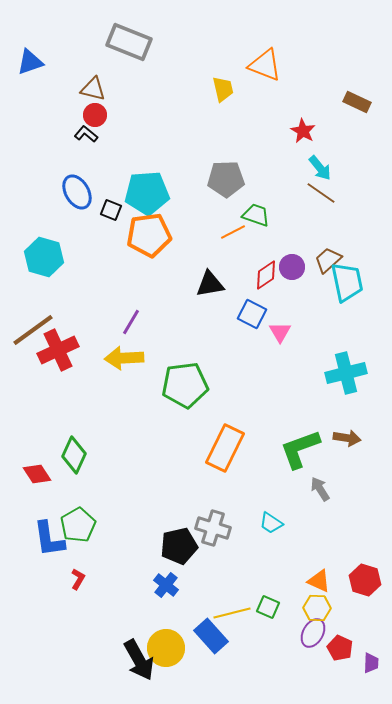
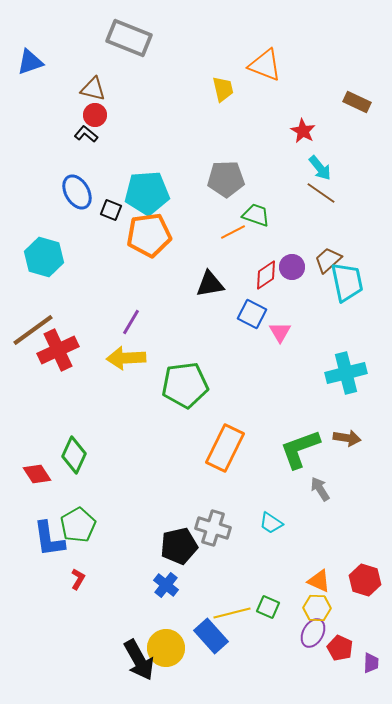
gray rectangle at (129, 42): moved 4 px up
yellow arrow at (124, 358): moved 2 px right
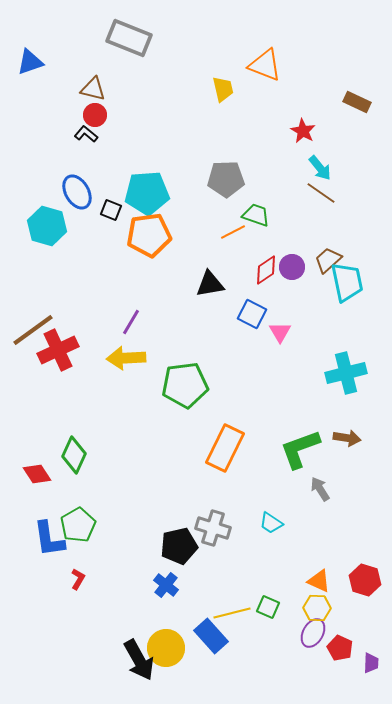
cyan hexagon at (44, 257): moved 3 px right, 31 px up
red diamond at (266, 275): moved 5 px up
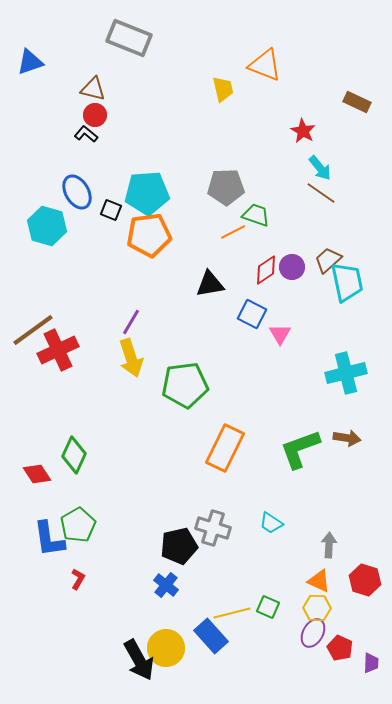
gray pentagon at (226, 179): moved 8 px down
pink triangle at (280, 332): moved 2 px down
yellow arrow at (126, 358): moved 5 px right; rotated 105 degrees counterclockwise
gray arrow at (320, 489): moved 9 px right, 56 px down; rotated 35 degrees clockwise
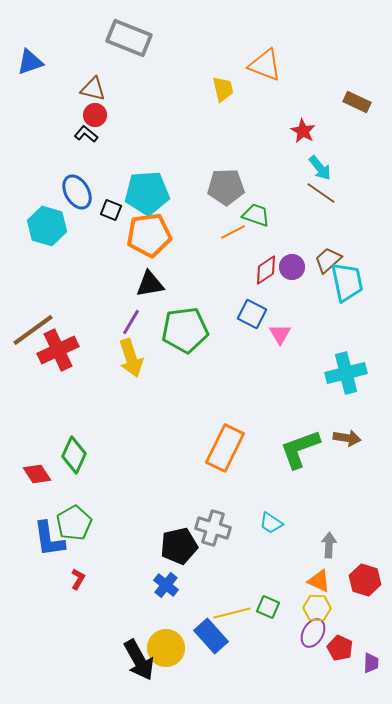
black triangle at (210, 284): moved 60 px left
green pentagon at (185, 385): moved 55 px up
green pentagon at (78, 525): moved 4 px left, 2 px up
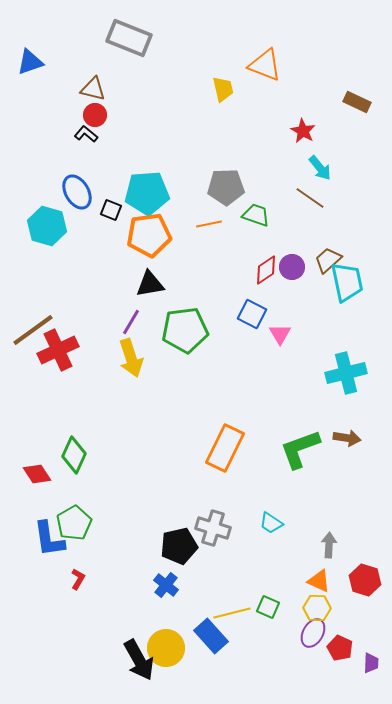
brown line at (321, 193): moved 11 px left, 5 px down
orange line at (233, 232): moved 24 px left, 8 px up; rotated 15 degrees clockwise
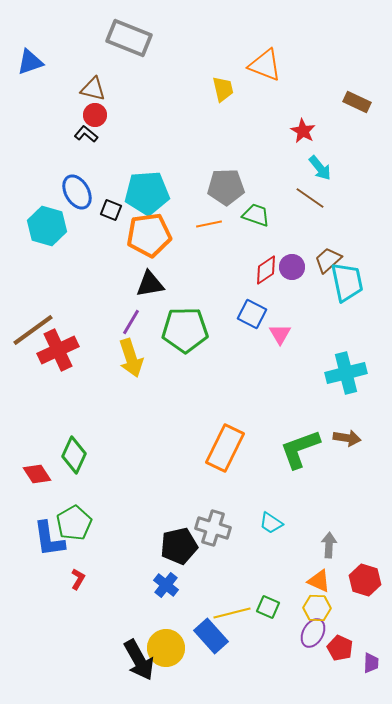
green pentagon at (185, 330): rotated 6 degrees clockwise
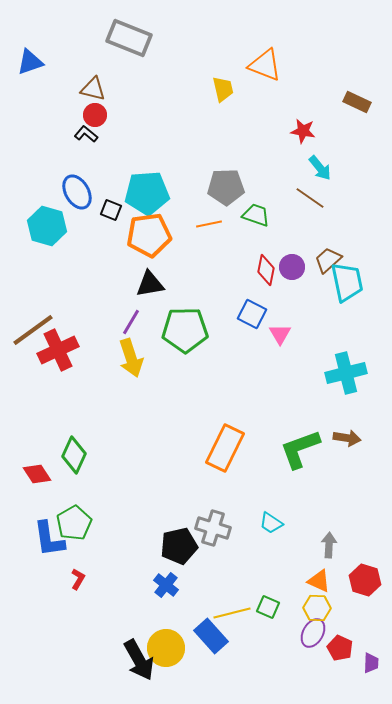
red star at (303, 131): rotated 20 degrees counterclockwise
red diamond at (266, 270): rotated 44 degrees counterclockwise
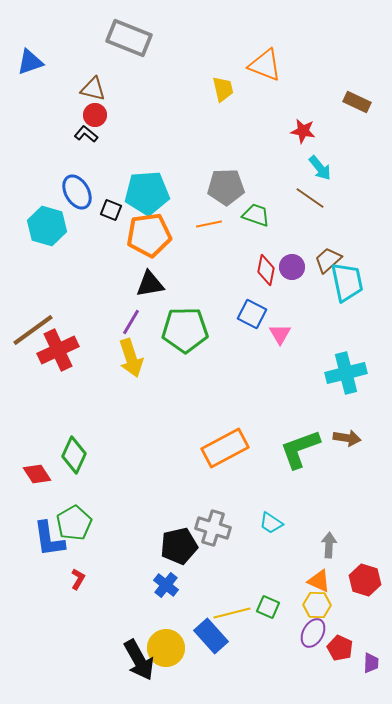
orange rectangle at (225, 448): rotated 36 degrees clockwise
yellow hexagon at (317, 608): moved 3 px up
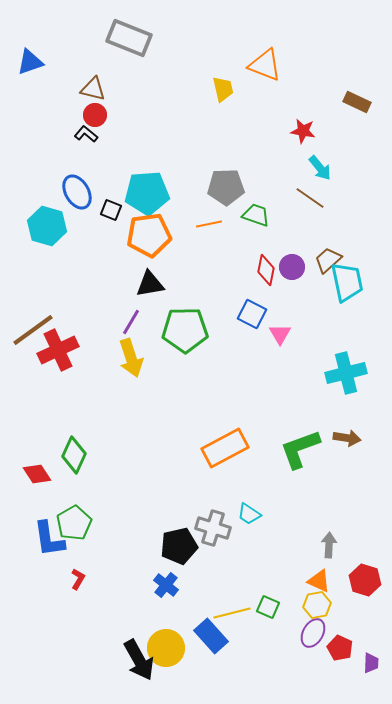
cyan trapezoid at (271, 523): moved 22 px left, 9 px up
yellow hexagon at (317, 605): rotated 12 degrees counterclockwise
